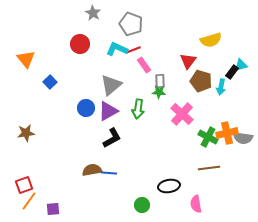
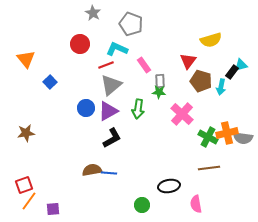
red line: moved 27 px left, 15 px down
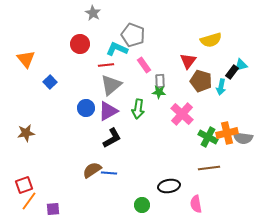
gray pentagon: moved 2 px right, 11 px down
red line: rotated 14 degrees clockwise
brown semicircle: rotated 24 degrees counterclockwise
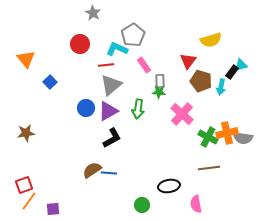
gray pentagon: rotated 20 degrees clockwise
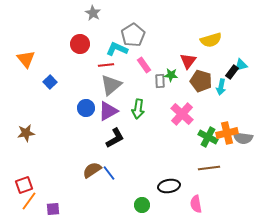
green star: moved 12 px right, 17 px up
black L-shape: moved 3 px right
blue line: rotated 49 degrees clockwise
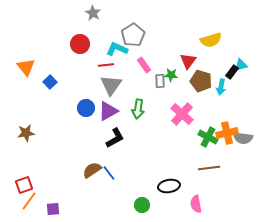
orange triangle: moved 8 px down
gray triangle: rotated 15 degrees counterclockwise
